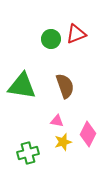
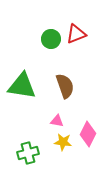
yellow star: rotated 24 degrees clockwise
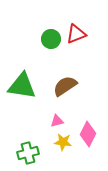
brown semicircle: rotated 105 degrees counterclockwise
pink triangle: rotated 24 degrees counterclockwise
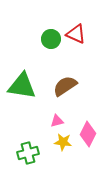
red triangle: rotated 45 degrees clockwise
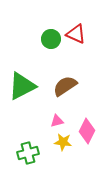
green triangle: rotated 36 degrees counterclockwise
pink diamond: moved 1 px left, 3 px up
